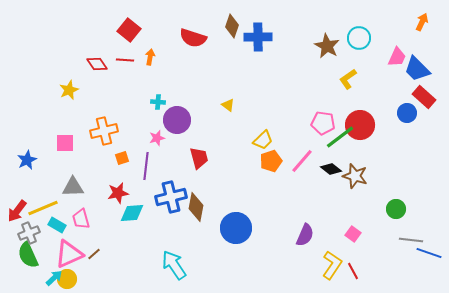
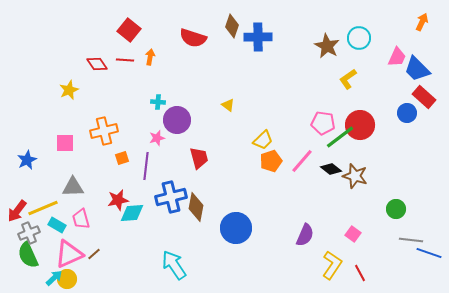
red star at (118, 193): moved 7 px down
red line at (353, 271): moved 7 px right, 2 px down
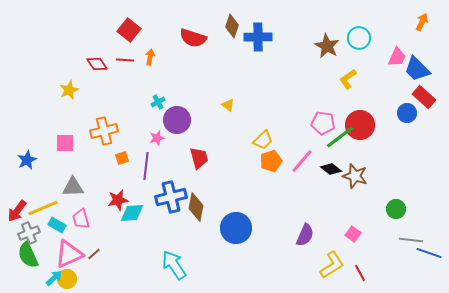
cyan cross at (158, 102): rotated 32 degrees counterclockwise
yellow L-shape at (332, 265): rotated 24 degrees clockwise
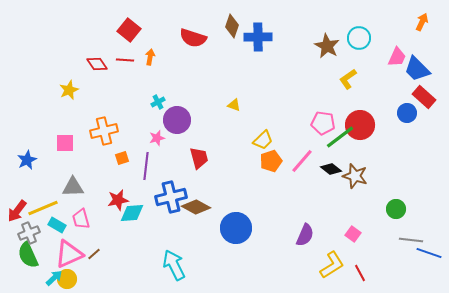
yellow triangle at (228, 105): moved 6 px right; rotated 16 degrees counterclockwise
brown diamond at (196, 207): rotated 72 degrees counterclockwise
cyan arrow at (174, 265): rotated 8 degrees clockwise
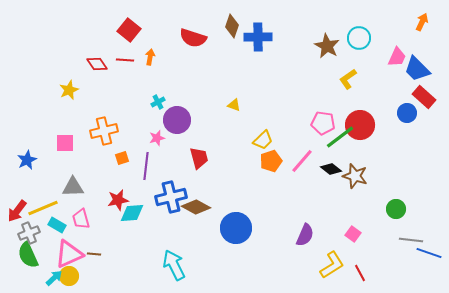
brown line at (94, 254): rotated 48 degrees clockwise
yellow circle at (67, 279): moved 2 px right, 3 px up
